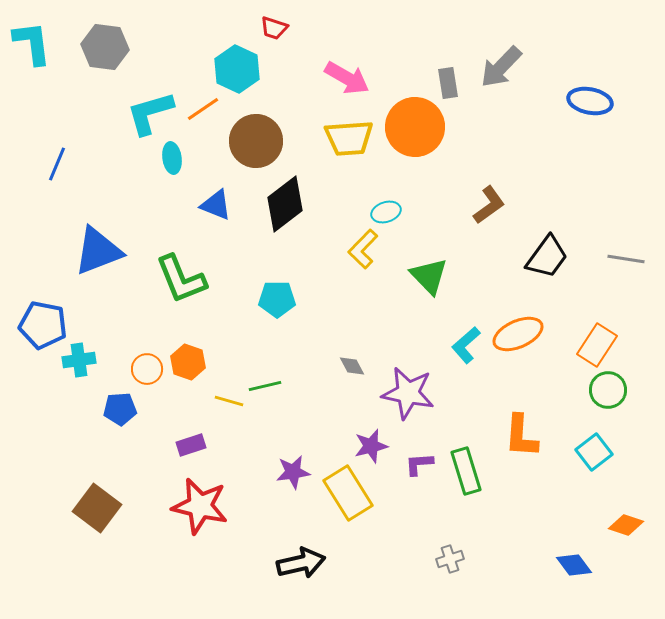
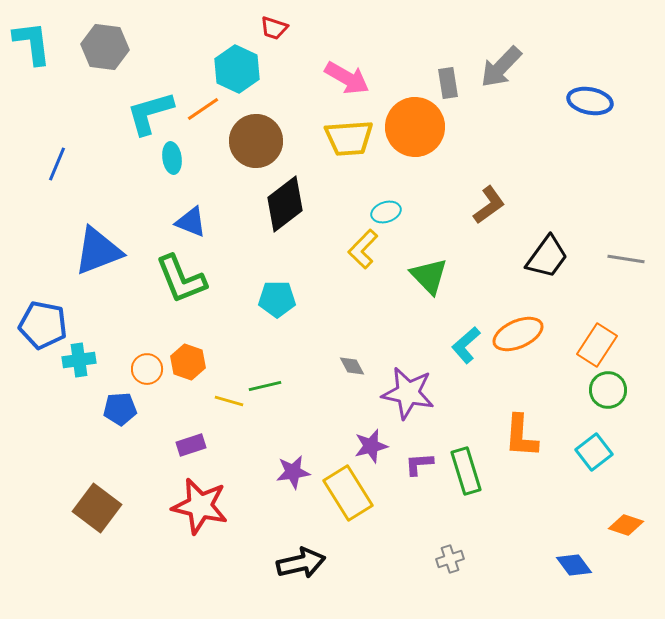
blue triangle at (216, 205): moved 25 px left, 17 px down
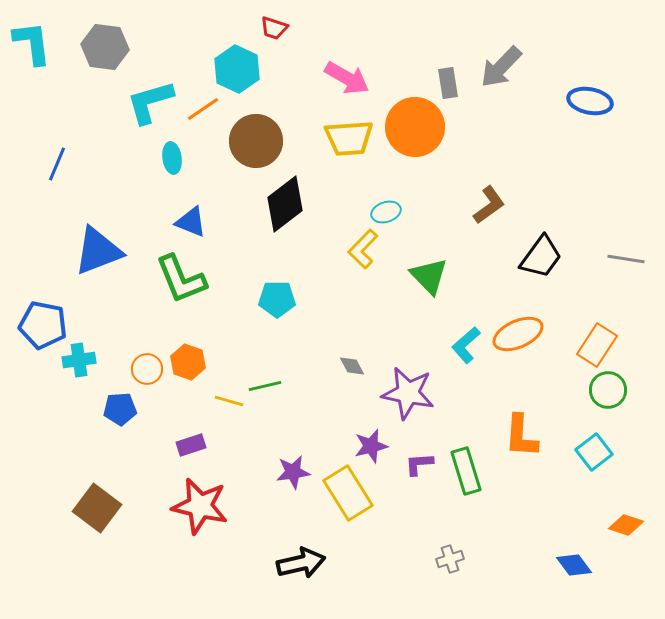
cyan L-shape at (150, 113): moved 11 px up
black trapezoid at (547, 257): moved 6 px left
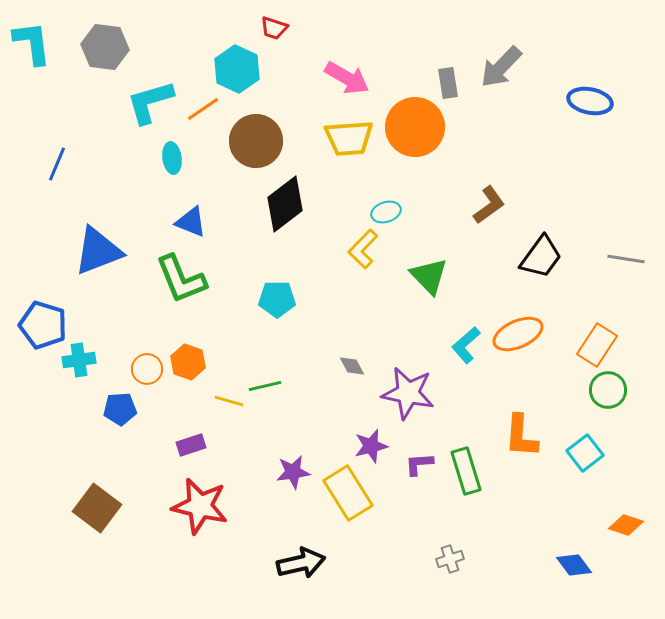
blue pentagon at (43, 325): rotated 6 degrees clockwise
cyan square at (594, 452): moved 9 px left, 1 px down
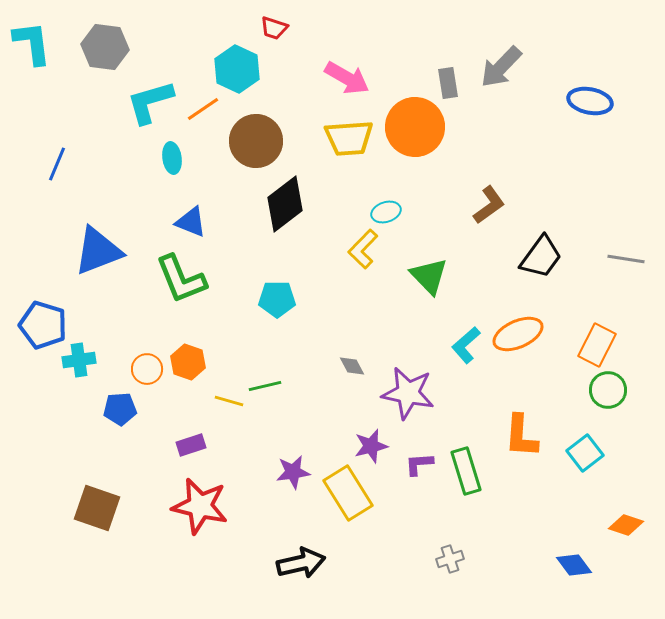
orange rectangle at (597, 345): rotated 6 degrees counterclockwise
brown square at (97, 508): rotated 18 degrees counterclockwise
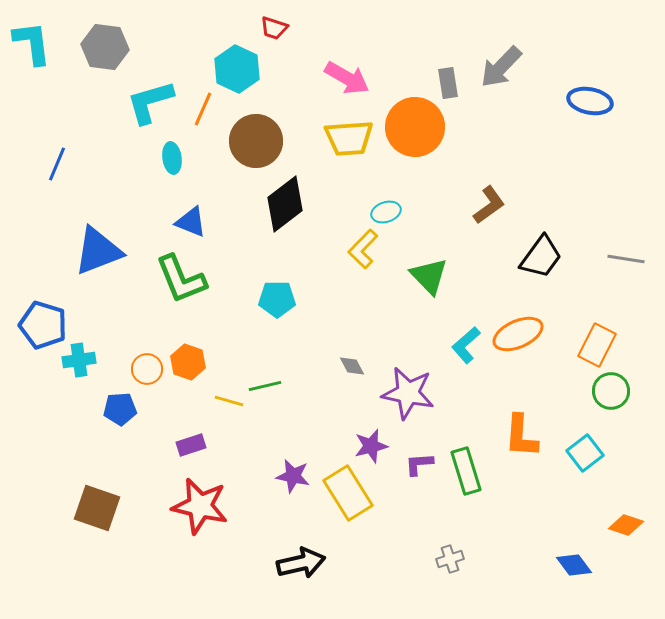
orange line at (203, 109): rotated 32 degrees counterclockwise
green circle at (608, 390): moved 3 px right, 1 px down
purple star at (293, 472): moved 4 px down; rotated 20 degrees clockwise
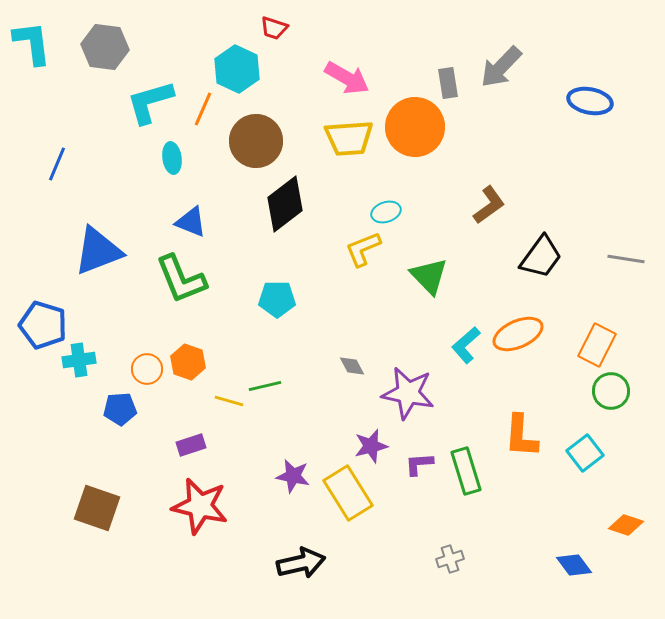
yellow L-shape at (363, 249): rotated 24 degrees clockwise
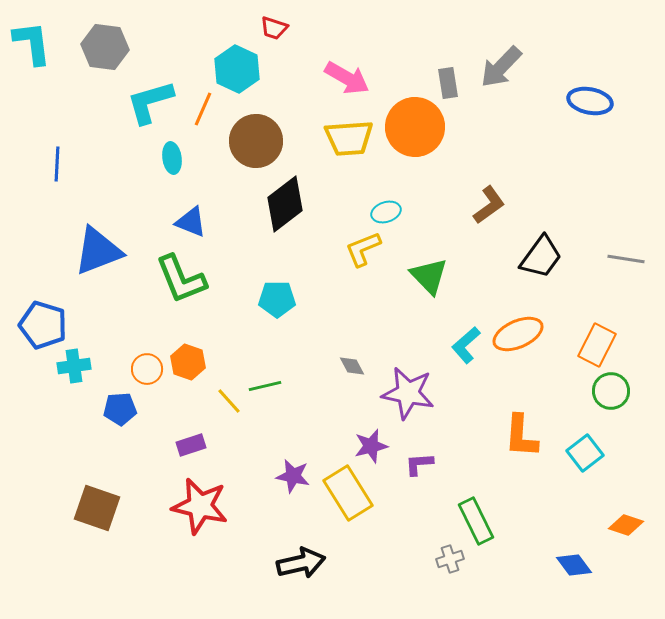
blue line at (57, 164): rotated 20 degrees counterclockwise
cyan cross at (79, 360): moved 5 px left, 6 px down
yellow line at (229, 401): rotated 32 degrees clockwise
green rectangle at (466, 471): moved 10 px right, 50 px down; rotated 9 degrees counterclockwise
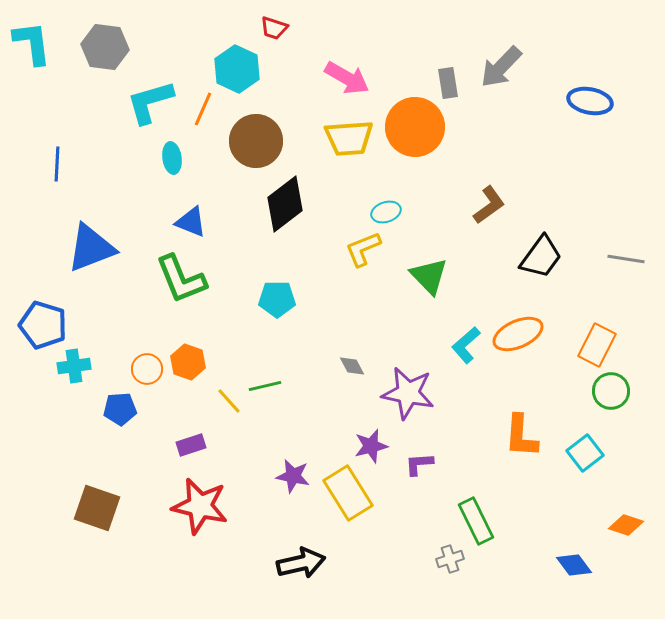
blue triangle at (98, 251): moved 7 px left, 3 px up
